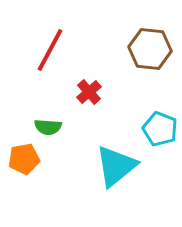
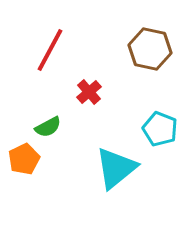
brown hexagon: rotated 6 degrees clockwise
green semicircle: rotated 32 degrees counterclockwise
orange pentagon: rotated 16 degrees counterclockwise
cyan triangle: moved 2 px down
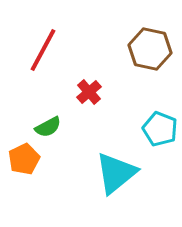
red line: moved 7 px left
cyan triangle: moved 5 px down
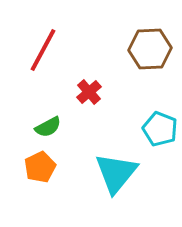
brown hexagon: rotated 15 degrees counterclockwise
orange pentagon: moved 16 px right, 8 px down
cyan triangle: rotated 12 degrees counterclockwise
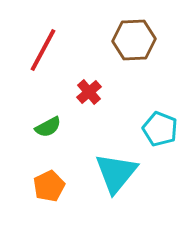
brown hexagon: moved 16 px left, 9 px up
orange pentagon: moved 9 px right, 19 px down
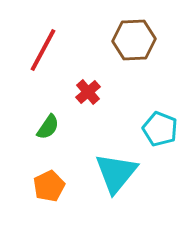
red cross: moved 1 px left
green semicircle: rotated 28 degrees counterclockwise
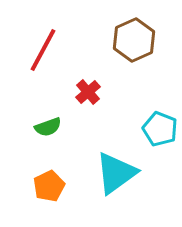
brown hexagon: rotated 21 degrees counterclockwise
green semicircle: rotated 36 degrees clockwise
cyan triangle: rotated 15 degrees clockwise
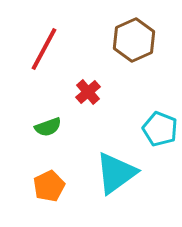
red line: moved 1 px right, 1 px up
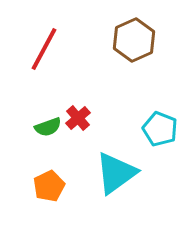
red cross: moved 10 px left, 26 px down
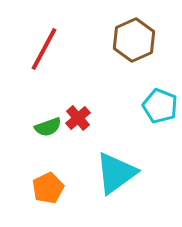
cyan pentagon: moved 23 px up
orange pentagon: moved 1 px left, 2 px down
